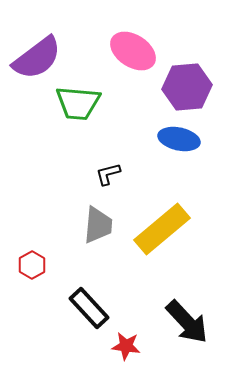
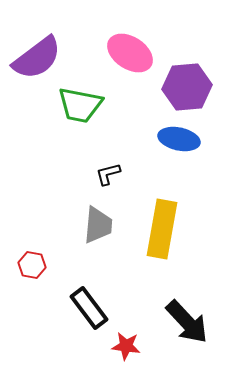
pink ellipse: moved 3 px left, 2 px down
green trapezoid: moved 2 px right, 2 px down; rotated 6 degrees clockwise
yellow rectangle: rotated 40 degrees counterclockwise
red hexagon: rotated 20 degrees counterclockwise
black rectangle: rotated 6 degrees clockwise
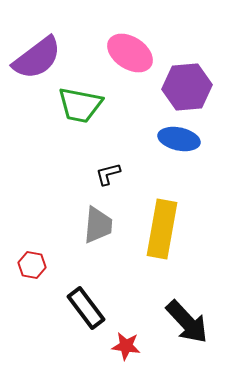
black rectangle: moved 3 px left
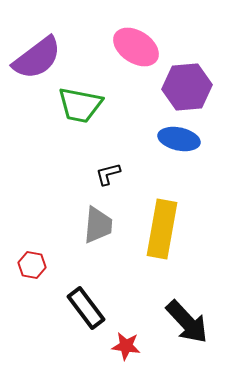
pink ellipse: moved 6 px right, 6 px up
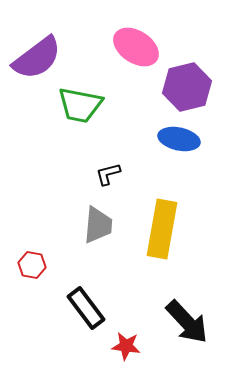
purple hexagon: rotated 9 degrees counterclockwise
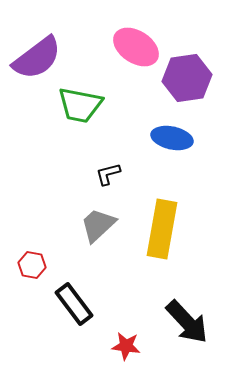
purple hexagon: moved 9 px up; rotated 6 degrees clockwise
blue ellipse: moved 7 px left, 1 px up
gray trapezoid: rotated 138 degrees counterclockwise
black rectangle: moved 12 px left, 4 px up
